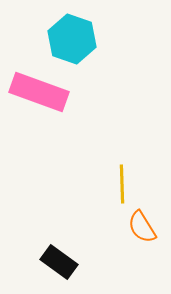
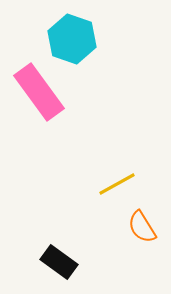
pink rectangle: rotated 34 degrees clockwise
yellow line: moved 5 px left; rotated 63 degrees clockwise
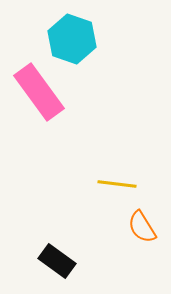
yellow line: rotated 36 degrees clockwise
black rectangle: moved 2 px left, 1 px up
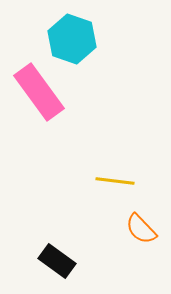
yellow line: moved 2 px left, 3 px up
orange semicircle: moved 1 px left, 2 px down; rotated 12 degrees counterclockwise
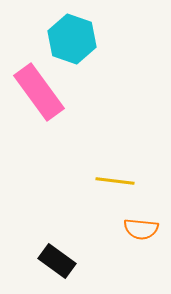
orange semicircle: rotated 40 degrees counterclockwise
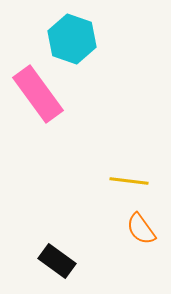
pink rectangle: moved 1 px left, 2 px down
yellow line: moved 14 px right
orange semicircle: rotated 48 degrees clockwise
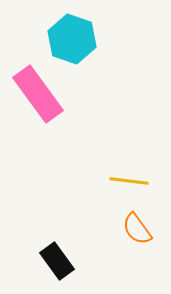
orange semicircle: moved 4 px left
black rectangle: rotated 18 degrees clockwise
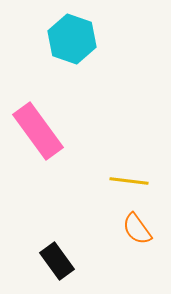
pink rectangle: moved 37 px down
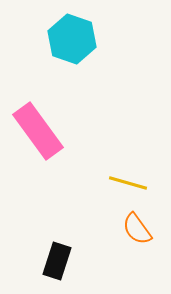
yellow line: moved 1 px left, 2 px down; rotated 9 degrees clockwise
black rectangle: rotated 54 degrees clockwise
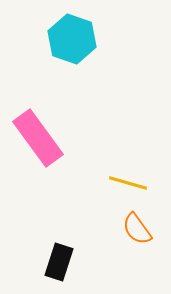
pink rectangle: moved 7 px down
black rectangle: moved 2 px right, 1 px down
